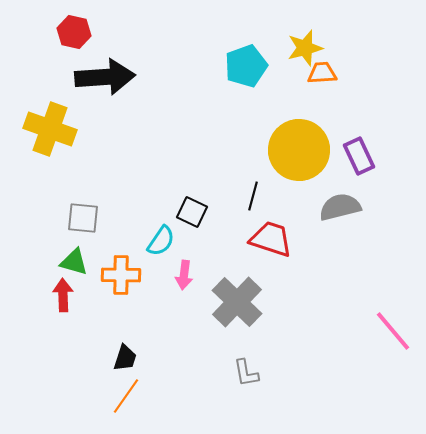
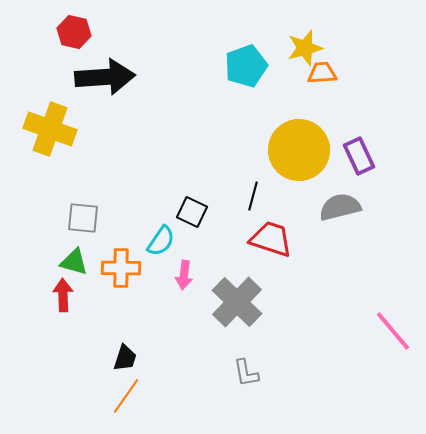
orange cross: moved 7 px up
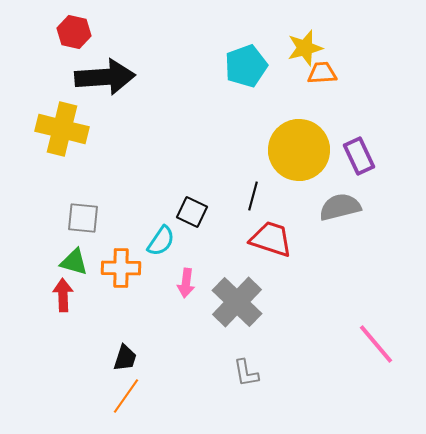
yellow cross: moved 12 px right; rotated 6 degrees counterclockwise
pink arrow: moved 2 px right, 8 px down
pink line: moved 17 px left, 13 px down
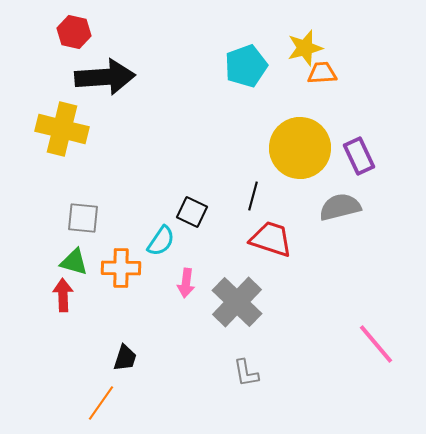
yellow circle: moved 1 px right, 2 px up
orange line: moved 25 px left, 7 px down
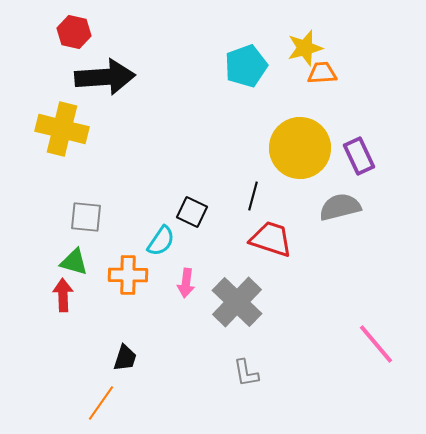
gray square: moved 3 px right, 1 px up
orange cross: moved 7 px right, 7 px down
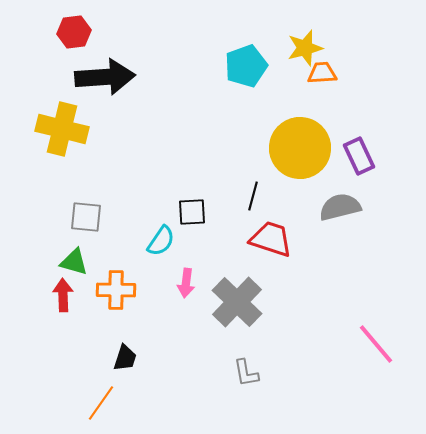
red hexagon: rotated 20 degrees counterclockwise
black square: rotated 28 degrees counterclockwise
orange cross: moved 12 px left, 15 px down
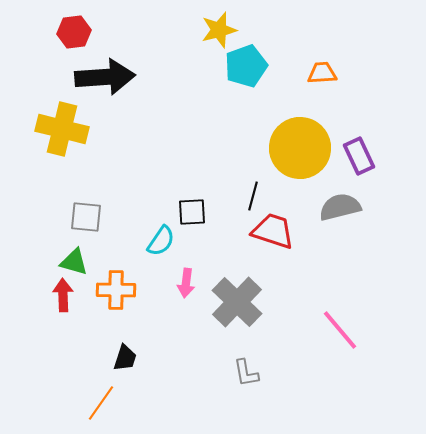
yellow star: moved 86 px left, 18 px up
red trapezoid: moved 2 px right, 8 px up
pink line: moved 36 px left, 14 px up
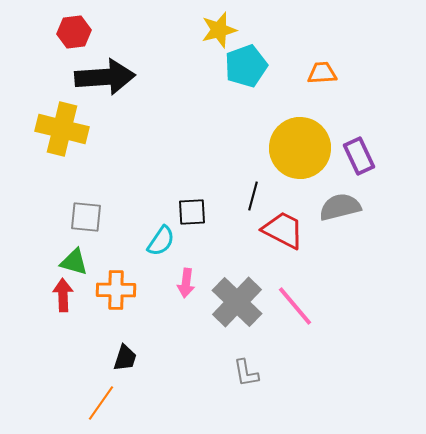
red trapezoid: moved 10 px right, 1 px up; rotated 9 degrees clockwise
pink line: moved 45 px left, 24 px up
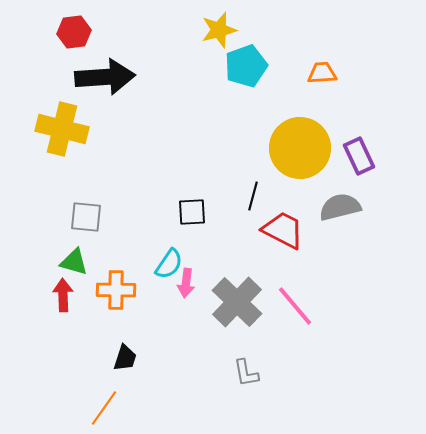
cyan semicircle: moved 8 px right, 23 px down
orange line: moved 3 px right, 5 px down
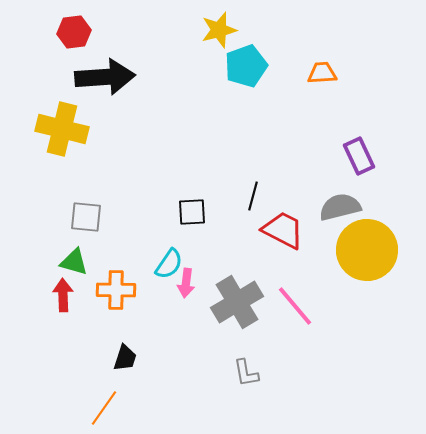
yellow circle: moved 67 px right, 102 px down
gray cross: rotated 15 degrees clockwise
